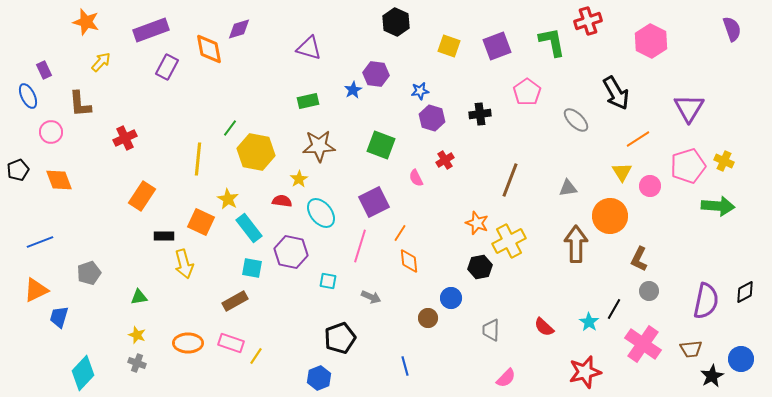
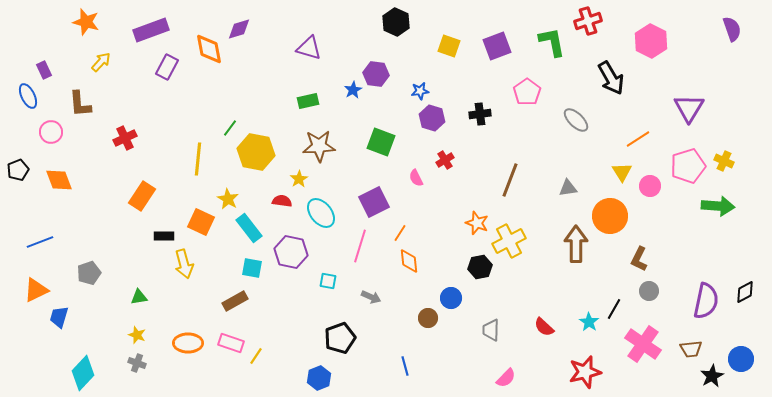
black arrow at (616, 93): moved 5 px left, 15 px up
green square at (381, 145): moved 3 px up
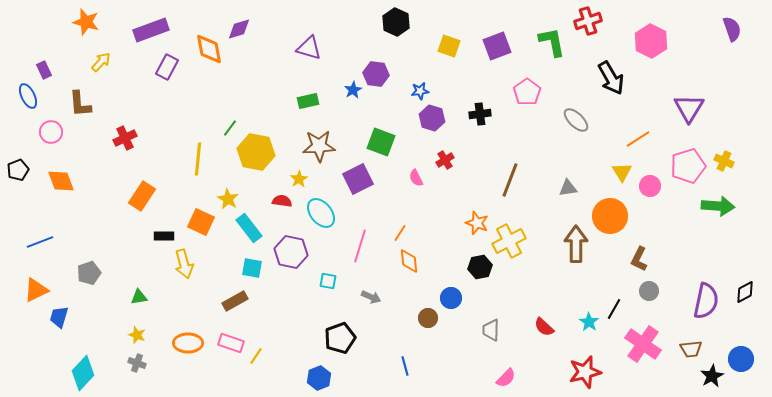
orange diamond at (59, 180): moved 2 px right, 1 px down
purple square at (374, 202): moved 16 px left, 23 px up
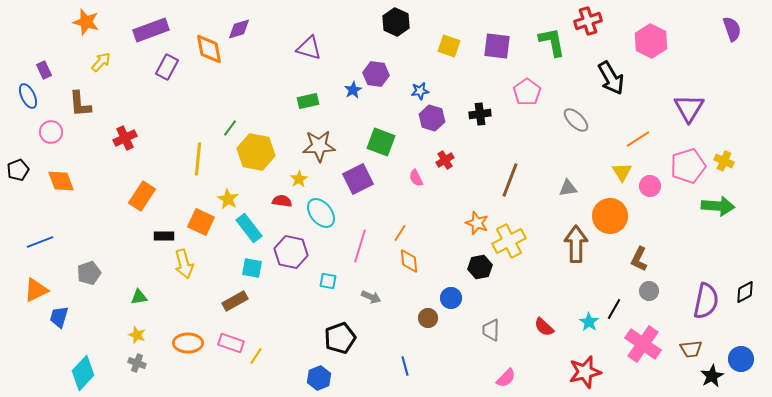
purple square at (497, 46): rotated 28 degrees clockwise
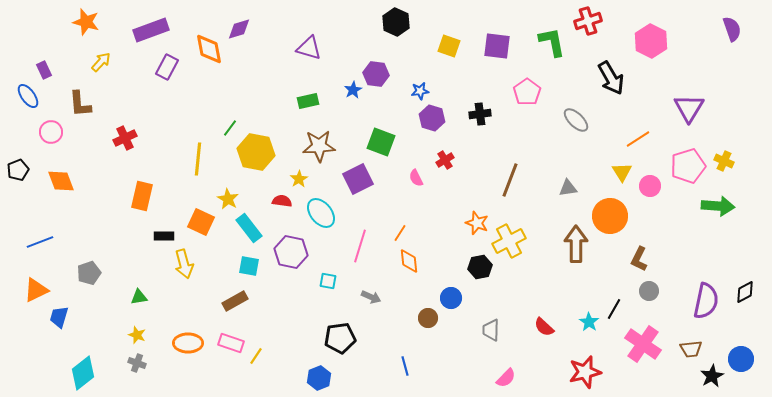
blue ellipse at (28, 96): rotated 10 degrees counterclockwise
orange rectangle at (142, 196): rotated 20 degrees counterclockwise
cyan square at (252, 268): moved 3 px left, 2 px up
black pentagon at (340, 338): rotated 12 degrees clockwise
cyan diamond at (83, 373): rotated 8 degrees clockwise
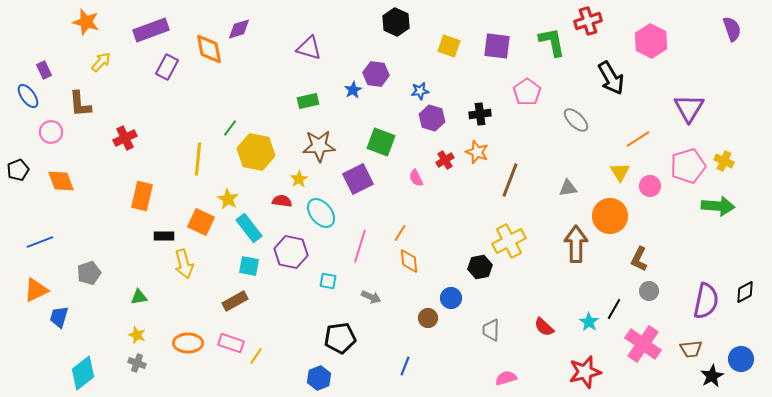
yellow triangle at (622, 172): moved 2 px left
orange star at (477, 223): moved 71 px up
blue line at (405, 366): rotated 36 degrees clockwise
pink semicircle at (506, 378): rotated 150 degrees counterclockwise
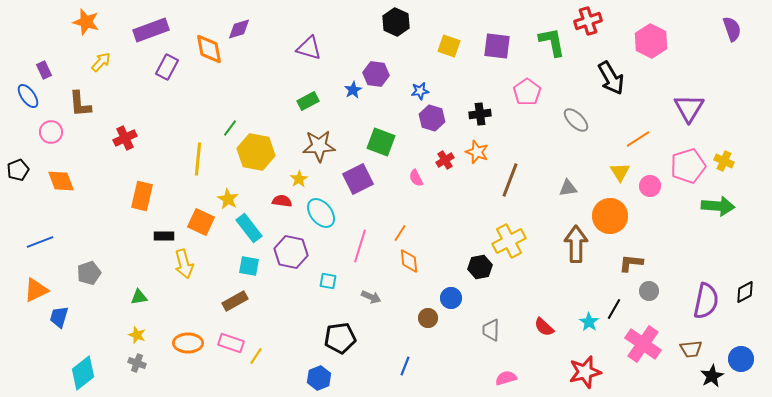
green rectangle at (308, 101): rotated 15 degrees counterclockwise
brown L-shape at (639, 259): moved 8 px left, 4 px down; rotated 70 degrees clockwise
